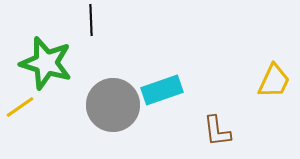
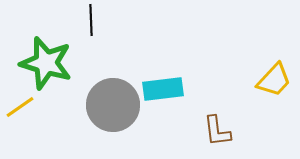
yellow trapezoid: moved 1 px up; rotated 18 degrees clockwise
cyan rectangle: moved 1 px right, 1 px up; rotated 12 degrees clockwise
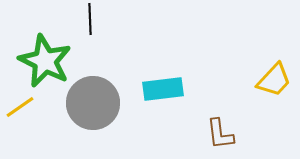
black line: moved 1 px left, 1 px up
green star: moved 1 px left, 2 px up; rotated 10 degrees clockwise
gray circle: moved 20 px left, 2 px up
brown L-shape: moved 3 px right, 3 px down
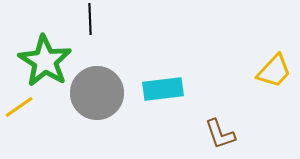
green star: rotated 6 degrees clockwise
yellow trapezoid: moved 9 px up
gray circle: moved 4 px right, 10 px up
yellow line: moved 1 px left
brown L-shape: rotated 12 degrees counterclockwise
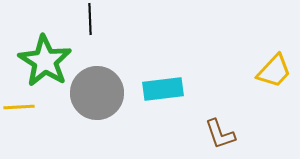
yellow line: rotated 32 degrees clockwise
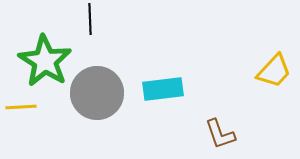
yellow line: moved 2 px right
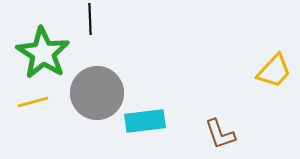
green star: moved 2 px left, 8 px up
cyan rectangle: moved 18 px left, 32 px down
yellow line: moved 12 px right, 5 px up; rotated 12 degrees counterclockwise
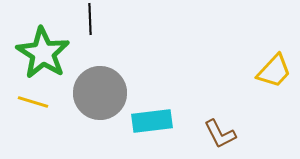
gray circle: moved 3 px right
yellow line: rotated 32 degrees clockwise
cyan rectangle: moved 7 px right
brown L-shape: rotated 8 degrees counterclockwise
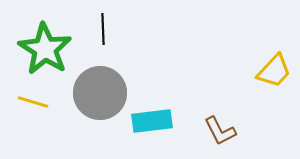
black line: moved 13 px right, 10 px down
green star: moved 2 px right, 4 px up
brown L-shape: moved 3 px up
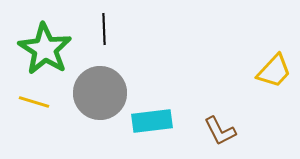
black line: moved 1 px right
yellow line: moved 1 px right
